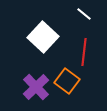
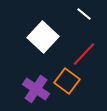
red line: moved 2 px down; rotated 36 degrees clockwise
purple cross: moved 2 px down; rotated 12 degrees counterclockwise
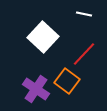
white line: rotated 28 degrees counterclockwise
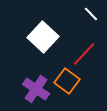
white line: moved 7 px right; rotated 35 degrees clockwise
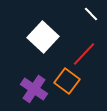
purple cross: moved 2 px left
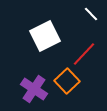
white square: moved 2 px right, 1 px up; rotated 20 degrees clockwise
orange square: rotated 10 degrees clockwise
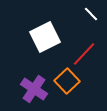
white square: moved 1 px down
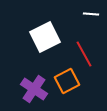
white line: rotated 42 degrees counterclockwise
red line: rotated 72 degrees counterclockwise
orange square: rotated 15 degrees clockwise
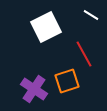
white line: moved 1 px down; rotated 28 degrees clockwise
white square: moved 1 px right, 10 px up
orange square: rotated 10 degrees clockwise
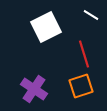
red line: rotated 12 degrees clockwise
orange square: moved 14 px right, 5 px down
